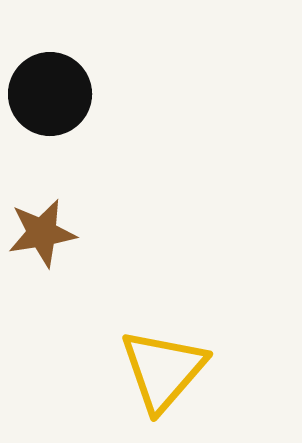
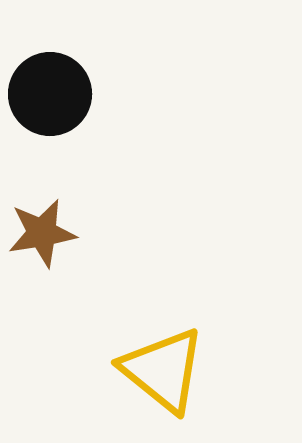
yellow triangle: rotated 32 degrees counterclockwise
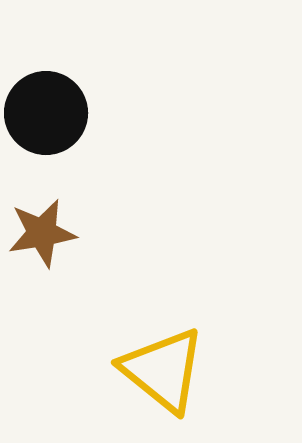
black circle: moved 4 px left, 19 px down
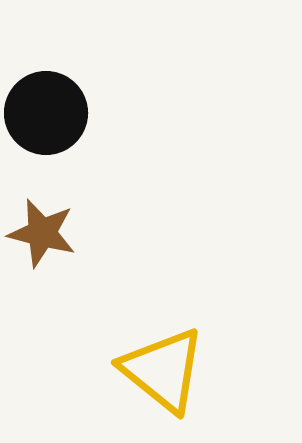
brown star: rotated 24 degrees clockwise
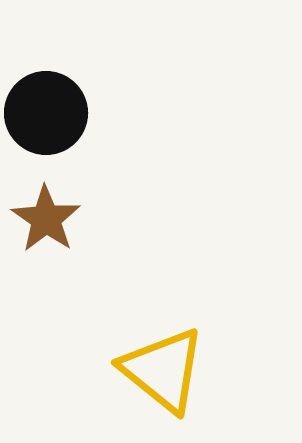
brown star: moved 4 px right, 14 px up; rotated 20 degrees clockwise
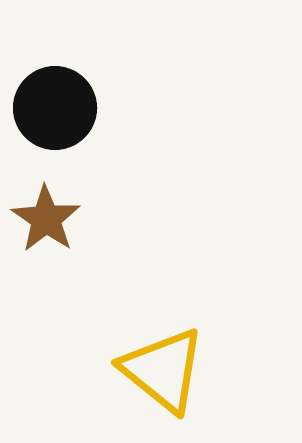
black circle: moved 9 px right, 5 px up
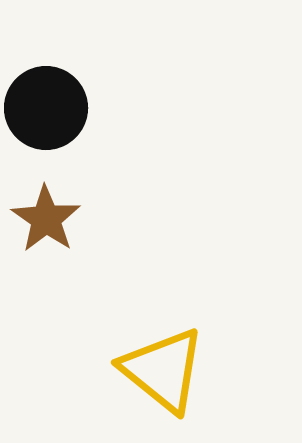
black circle: moved 9 px left
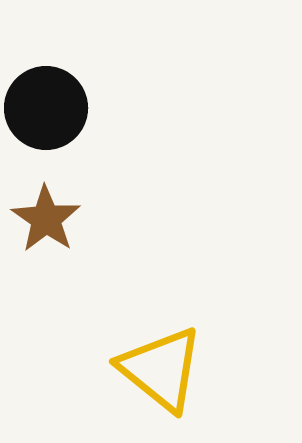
yellow triangle: moved 2 px left, 1 px up
